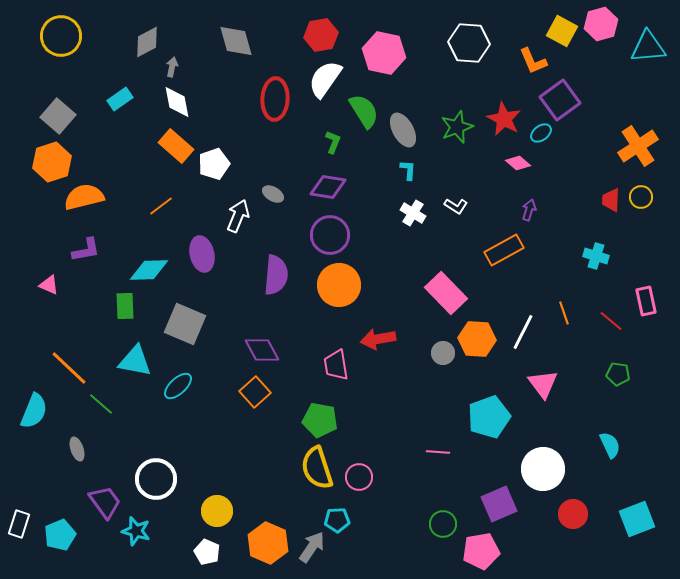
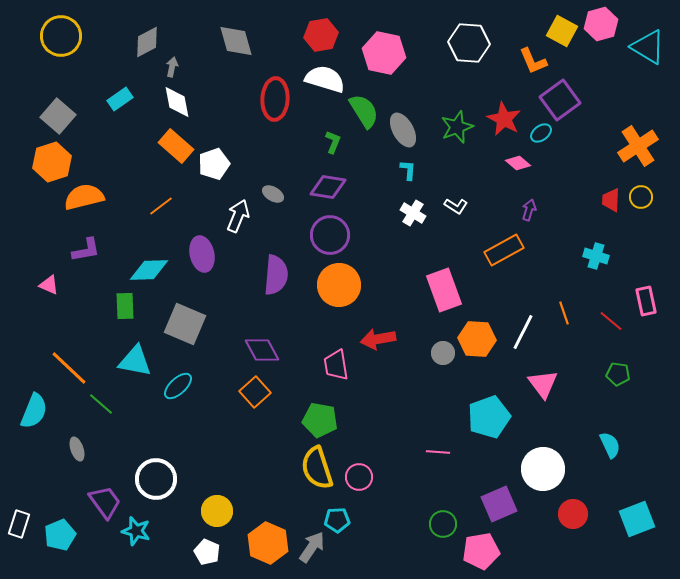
cyan triangle at (648, 47): rotated 36 degrees clockwise
white semicircle at (325, 79): rotated 72 degrees clockwise
pink rectangle at (446, 293): moved 2 px left, 3 px up; rotated 24 degrees clockwise
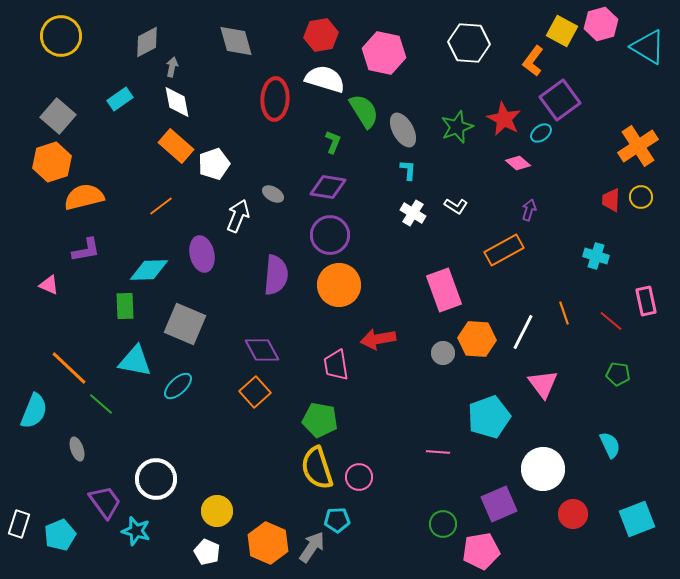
orange L-shape at (533, 61): rotated 60 degrees clockwise
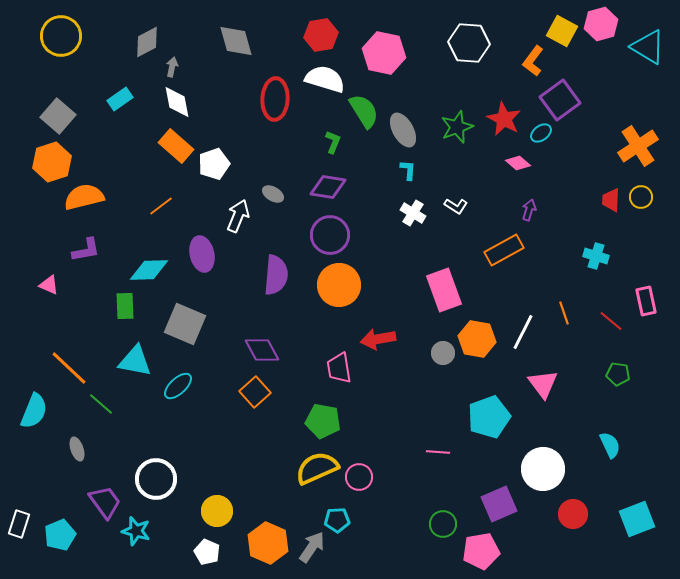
orange hexagon at (477, 339): rotated 6 degrees clockwise
pink trapezoid at (336, 365): moved 3 px right, 3 px down
green pentagon at (320, 420): moved 3 px right, 1 px down
yellow semicircle at (317, 468): rotated 84 degrees clockwise
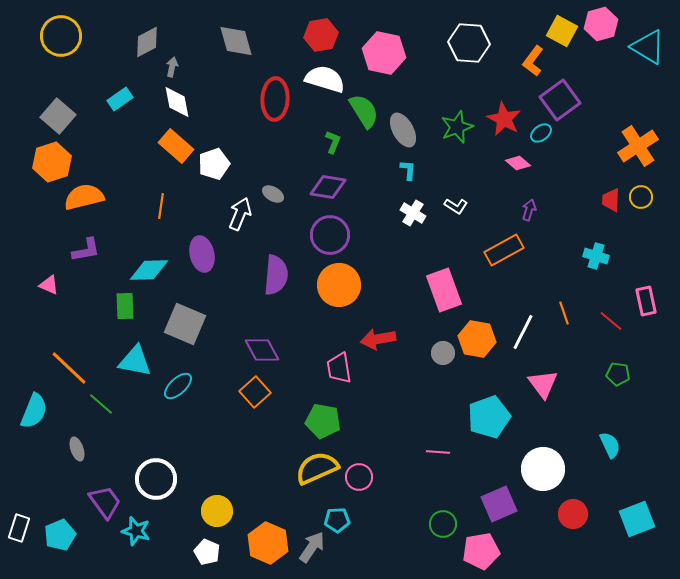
orange line at (161, 206): rotated 45 degrees counterclockwise
white arrow at (238, 216): moved 2 px right, 2 px up
white rectangle at (19, 524): moved 4 px down
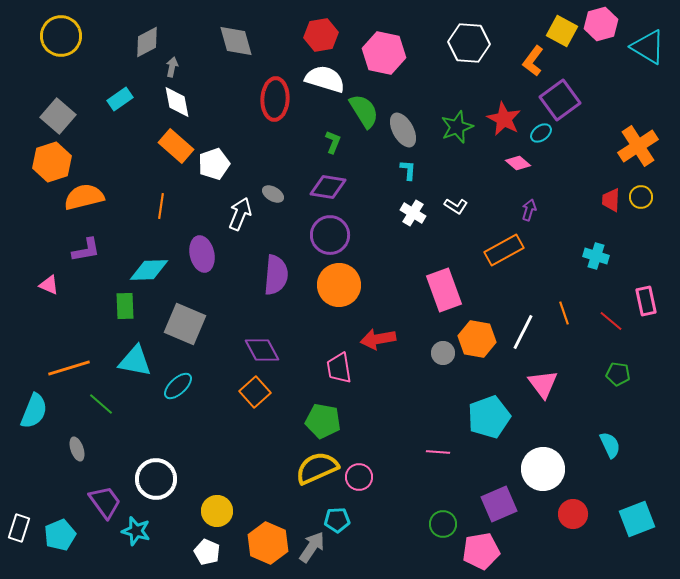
orange line at (69, 368): rotated 60 degrees counterclockwise
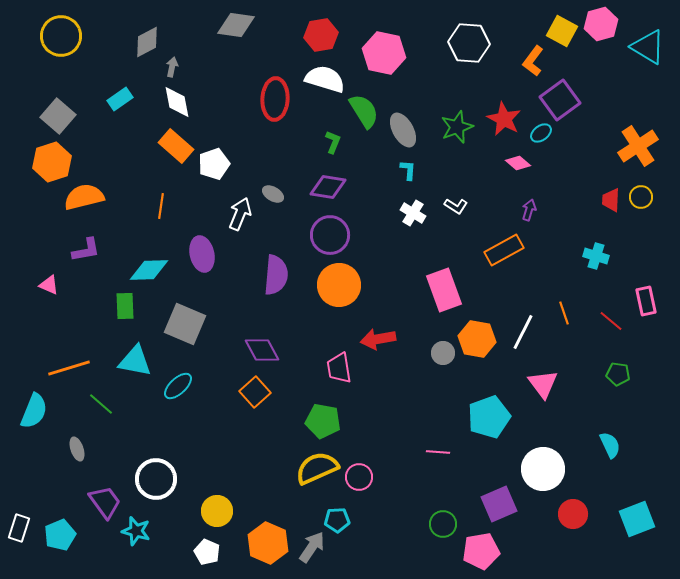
gray diamond at (236, 41): moved 16 px up; rotated 66 degrees counterclockwise
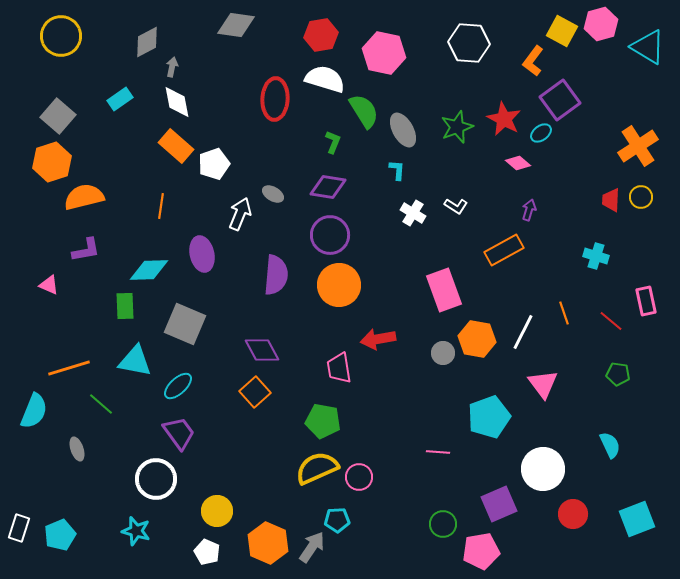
cyan L-shape at (408, 170): moved 11 px left
purple trapezoid at (105, 502): moved 74 px right, 69 px up
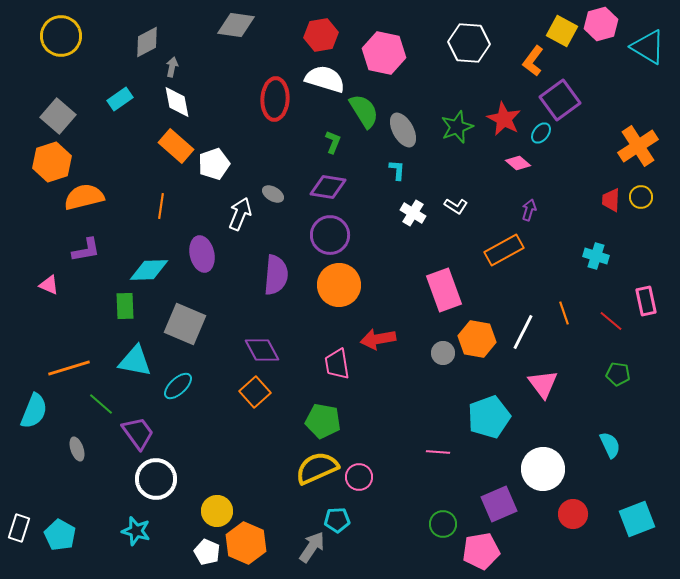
cyan ellipse at (541, 133): rotated 15 degrees counterclockwise
pink trapezoid at (339, 368): moved 2 px left, 4 px up
purple trapezoid at (179, 433): moved 41 px left
cyan pentagon at (60, 535): rotated 20 degrees counterclockwise
orange hexagon at (268, 543): moved 22 px left
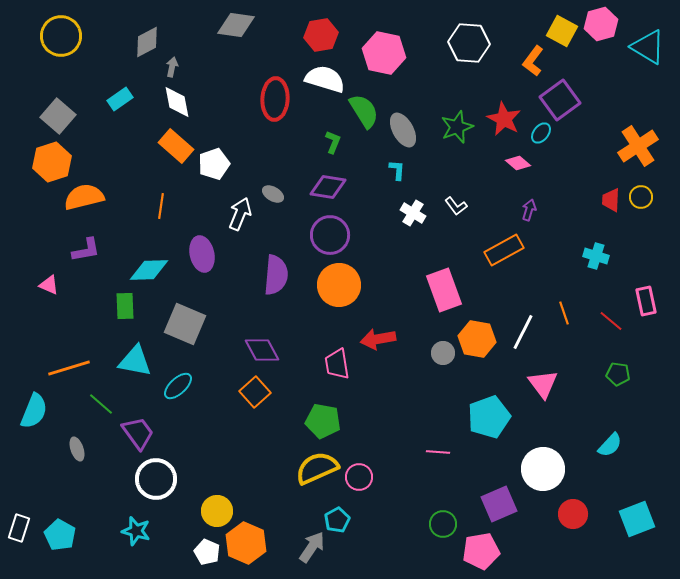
white L-shape at (456, 206): rotated 20 degrees clockwise
cyan semicircle at (610, 445): rotated 68 degrees clockwise
cyan pentagon at (337, 520): rotated 25 degrees counterclockwise
